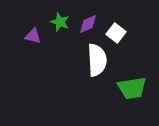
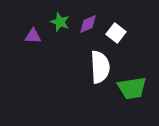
purple triangle: rotated 12 degrees counterclockwise
white semicircle: moved 3 px right, 7 px down
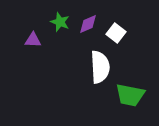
purple triangle: moved 4 px down
green trapezoid: moved 2 px left, 7 px down; rotated 20 degrees clockwise
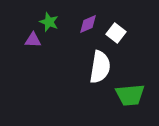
green star: moved 11 px left
white semicircle: rotated 12 degrees clockwise
green trapezoid: rotated 16 degrees counterclockwise
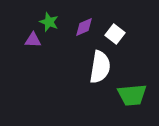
purple diamond: moved 4 px left, 3 px down
white square: moved 1 px left, 1 px down
green trapezoid: moved 2 px right
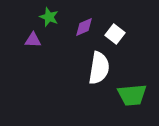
green star: moved 5 px up
white semicircle: moved 1 px left, 1 px down
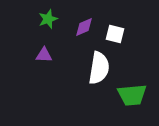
green star: moved 1 px left, 2 px down; rotated 30 degrees clockwise
white square: rotated 24 degrees counterclockwise
purple triangle: moved 11 px right, 15 px down
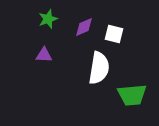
white square: moved 1 px left
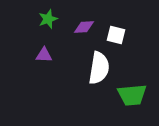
purple diamond: rotated 20 degrees clockwise
white square: moved 2 px right, 1 px down
